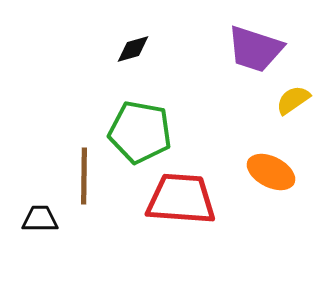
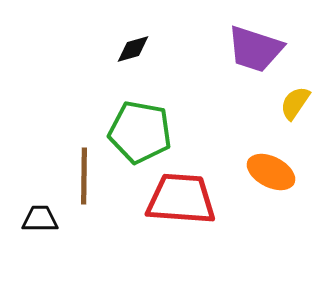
yellow semicircle: moved 2 px right, 3 px down; rotated 21 degrees counterclockwise
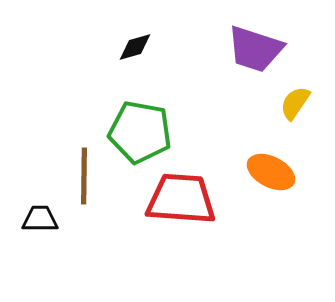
black diamond: moved 2 px right, 2 px up
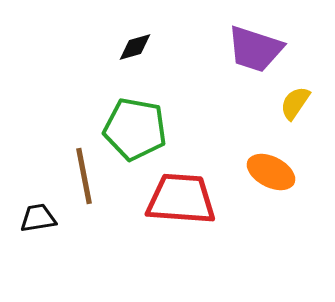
green pentagon: moved 5 px left, 3 px up
brown line: rotated 12 degrees counterclockwise
black trapezoid: moved 2 px left, 1 px up; rotated 9 degrees counterclockwise
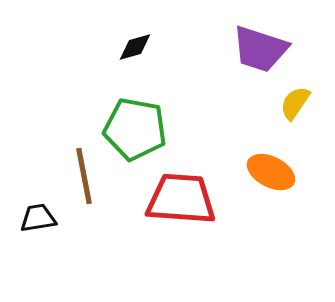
purple trapezoid: moved 5 px right
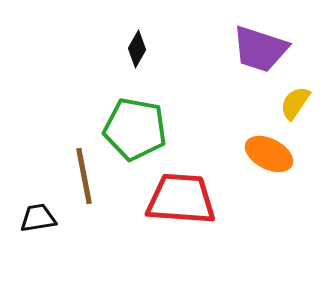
black diamond: moved 2 px right, 2 px down; rotated 45 degrees counterclockwise
orange ellipse: moved 2 px left, 18 px up
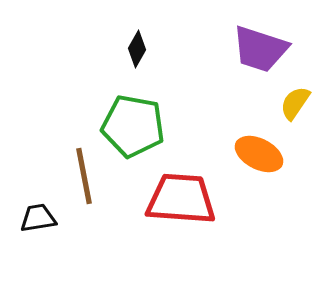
green pentagon: moved 2 px left, 3 px up
orange ellipse: moved 10 px left
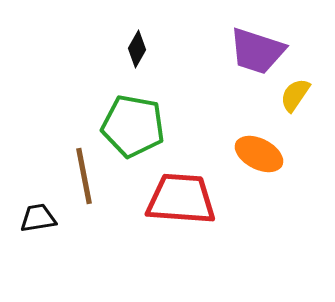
purple trapezoid: moved 3 px left, 2 px down
yellow semicircle: moved 8 px up
